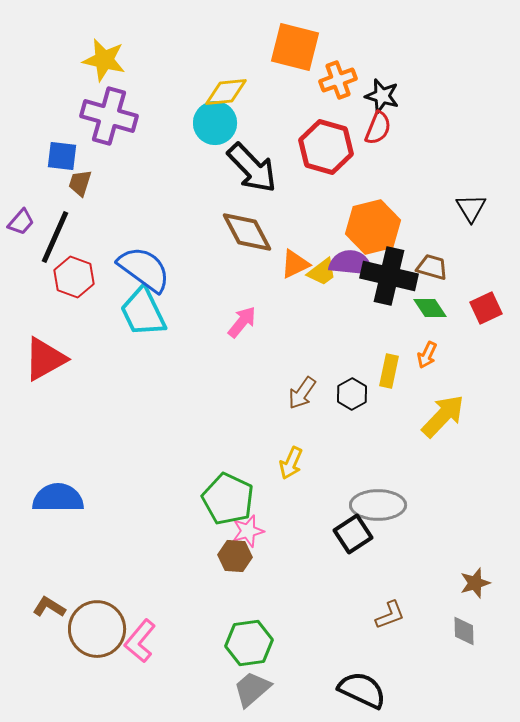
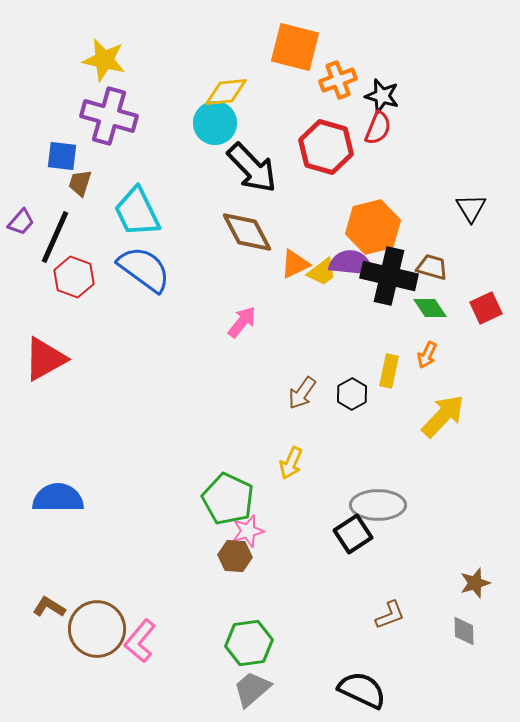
cyan trapezoid at (143, 312): moved 6 px left, 100 px up
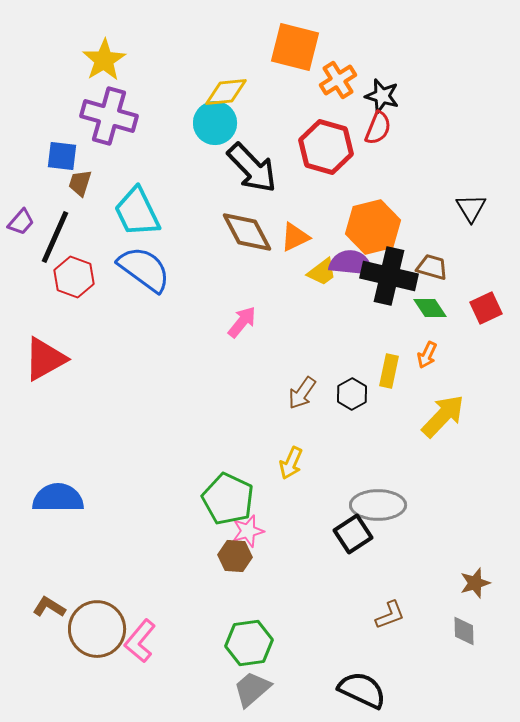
yellow star at (104, 60): rotated 27 degrees clockwise
orange cross at (338, 80): rotated 12 degrees counterclockwise
orange triangle at (295, 264): moved 27 px up
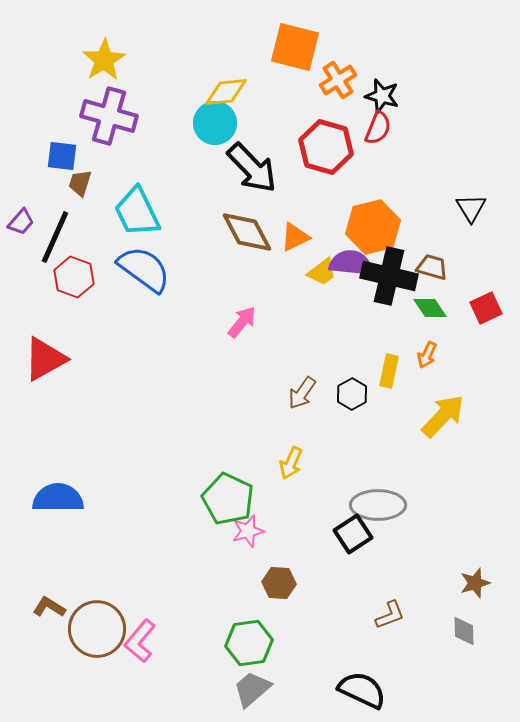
brown hexagon at (235, 556): moved 44 px right, 27 px down
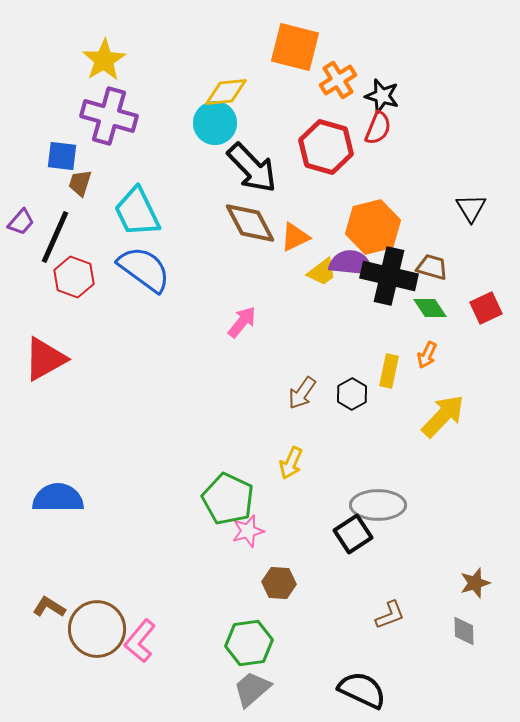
brown diamond at (247, 232): moved 3 px right, 9 px up
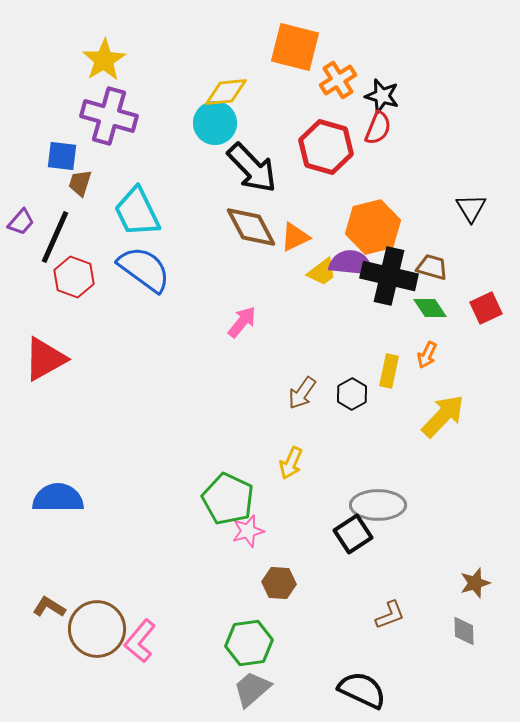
brown diamond at (250, 223): moved 1 px right, 4 px down
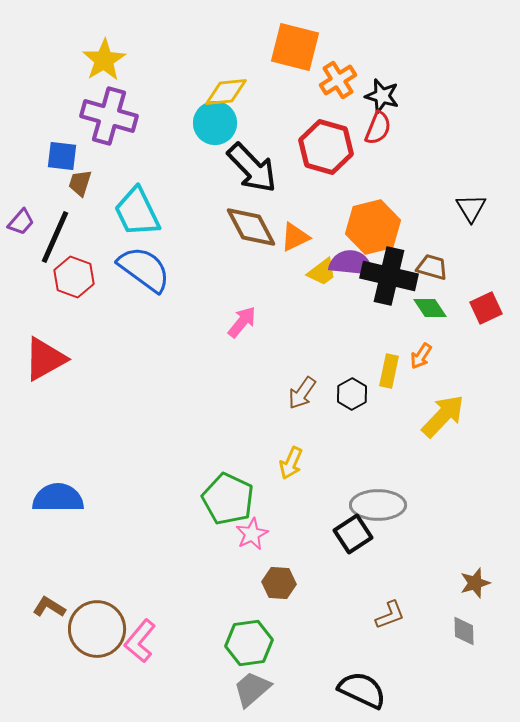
orange arrow at (427, 355): moved 6 px left, 1 px down; rotated 8 degrees clockwise
pink star at (248, 531): moved 4 px right, 3 px down; rotated 12 degrees counterclockwise
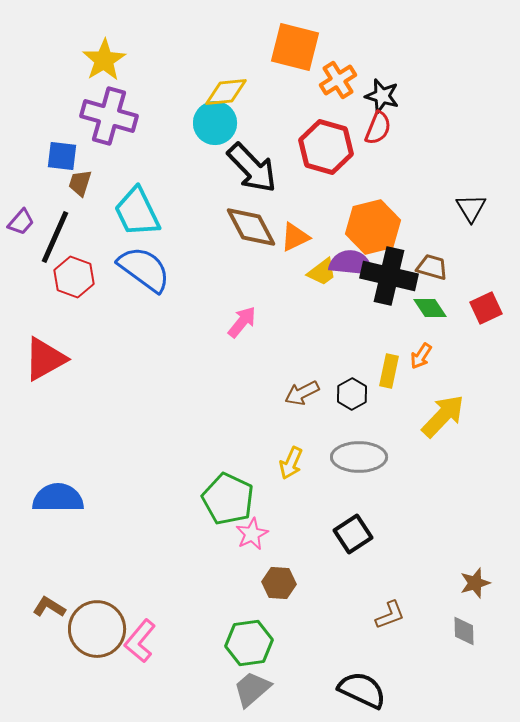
brown arrow at (302, 393): rotated 28 degrees clockwise
gray ellipse at (378, 505): moved 19 px left, 48 px up
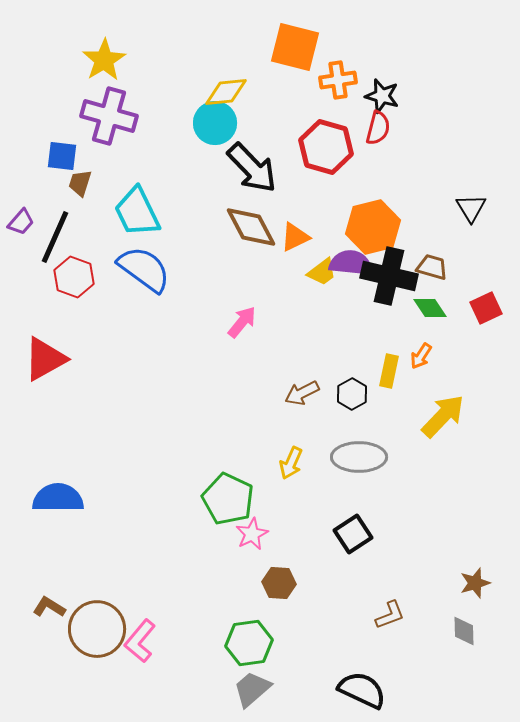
orange cross at (338, 80): rotated 24 degrees clockwise
red semicircle at (378, 128): rotated 8 degrees counterclockwise
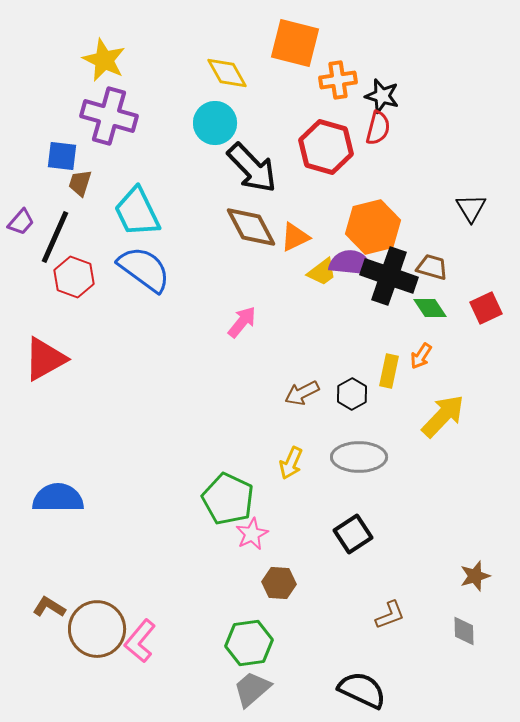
orange square at (295, 47): moved 4 px up
yellow star at (104, 60): rotated 15 degrees counterclockwise
yellow diamond at (226, 92): moved 1 px right, 19 px up; rotated 66 degrees clockwise
black cross at (389, 276): rotated 6 degrees clockwise
brown star at (475, 583): moved 7 px up
